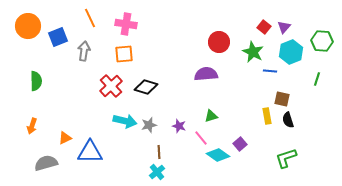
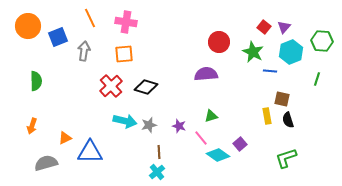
pink cross: moved 2 px up
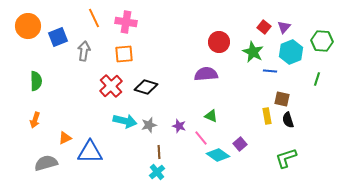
orange line: moved 4 px right
green triangle: rotated 40 degrees clockwise
orange arrow: moved 3 px right, 6 px up
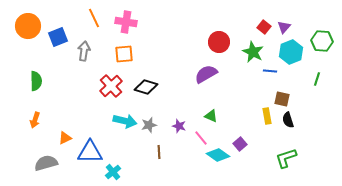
purple semicircle: rotated 25 degrees counterclockwise
cyan cross: moved 44 px left
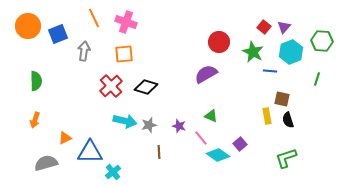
pink cross: rotated 10 degrees clockwise
blue square: moved 3 px up
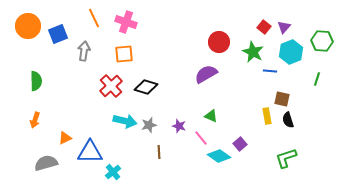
cyan diamond: moved 1 px right, 1 px down
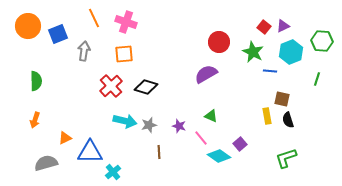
purple triangle: moved 1 px left, 1 px up; rotated 24 degrees clockwise
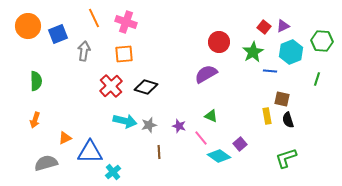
green star: rotated 15 degrees clockwise
